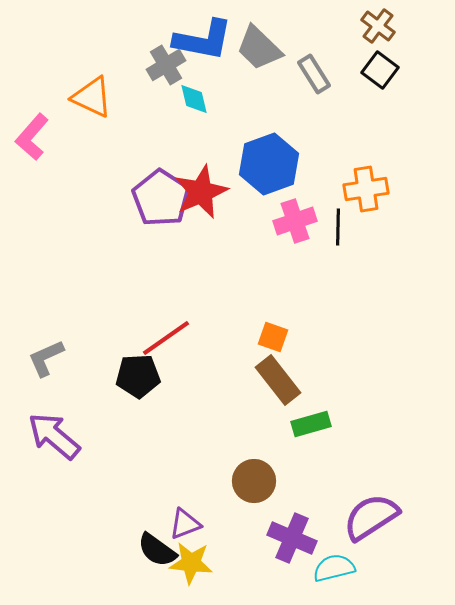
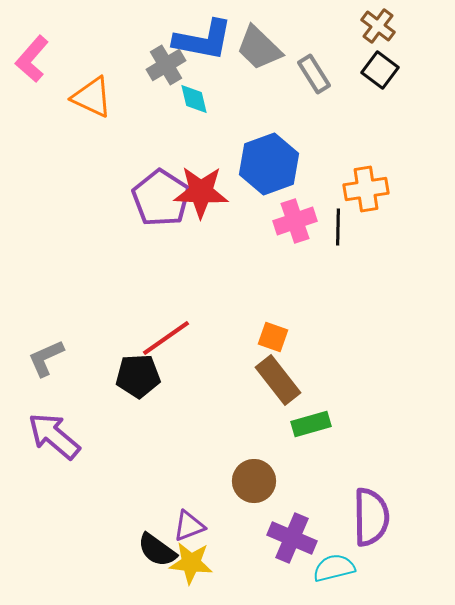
pink L-shape: moved 78 px up
red star: rotated 26 degrees clockwise
purple semicircle: rotated 122 degrees clockwise
purple triangle: moved 4 px right, 2 px down
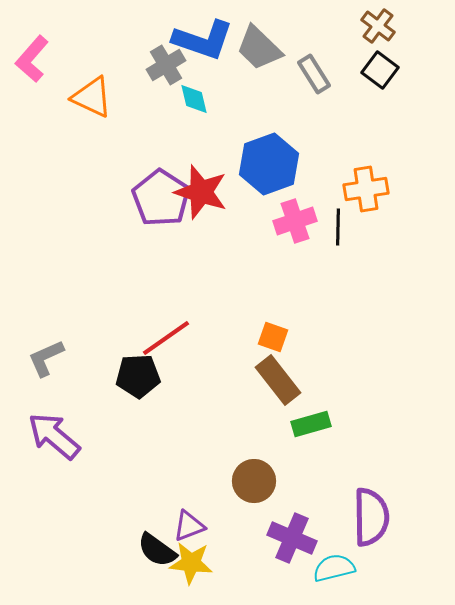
blue L-shape: rotated 8 degrees clockwise
red star: rotated 16 degrees clockwise
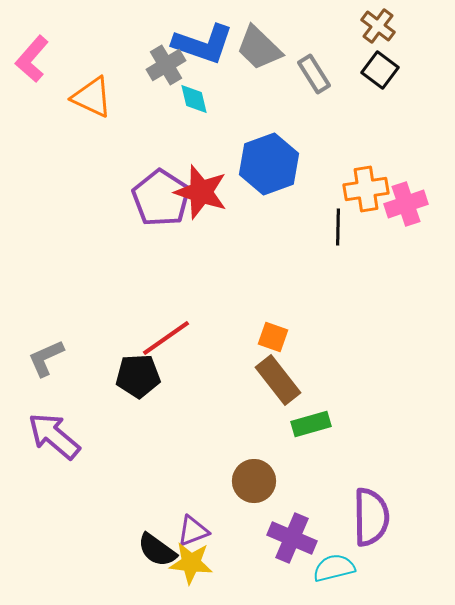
blue L-shape: moved 4 px down
pink cross: moved 111 px right, 17 px up
purple triangle: moved 4 px right, 5 px down
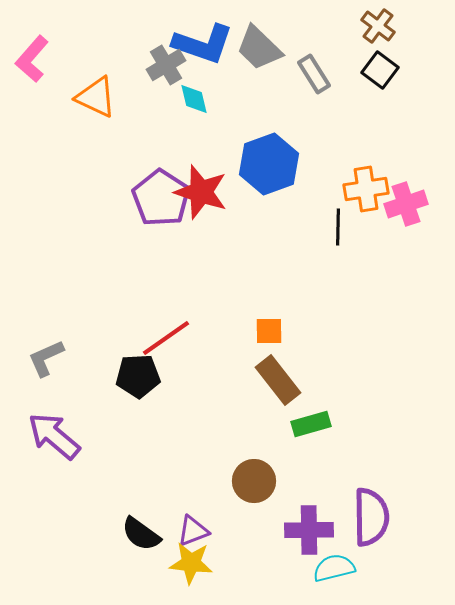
orange triangle: moved 4 px right
orange square: moved 4 px left, 6 px up; rotated 20 degrees counterclockwise
purple cross: moved 17 px right, 8 px up; rotated 24 degrees counterclockwise
black semicircle: moved 16 px left, 16 px up
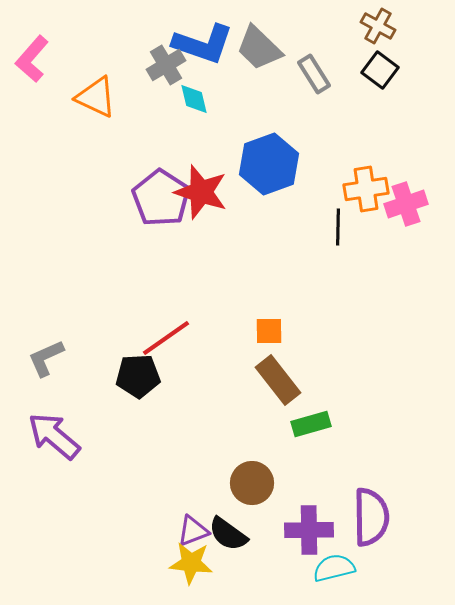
brown cross: rotated 8 degrees counterclockwise
brown circle: moved 2 px left, 2 px down
black semicircle: moved 87 px right
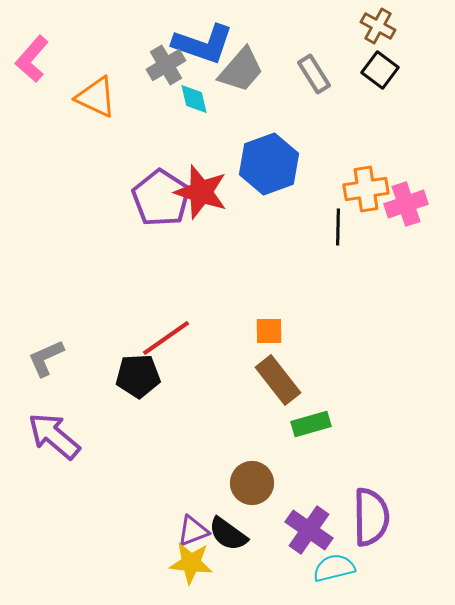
gray trapezoid: moved 18 px left, 22 px down; rotated 93 degrees counterclockwise
purple cross: rotated 36 degrees clockwise
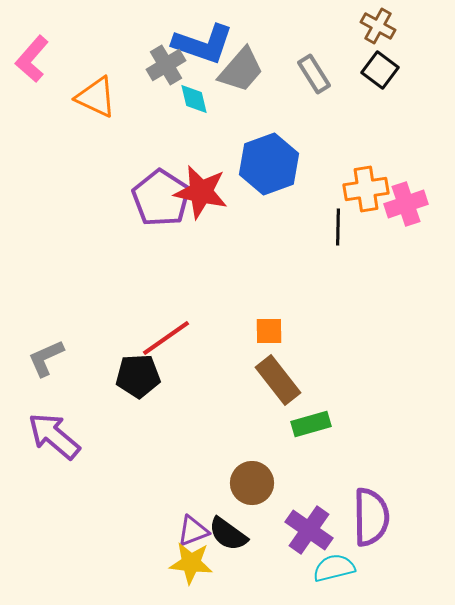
red star: rotated 6 degrees counterclockwise
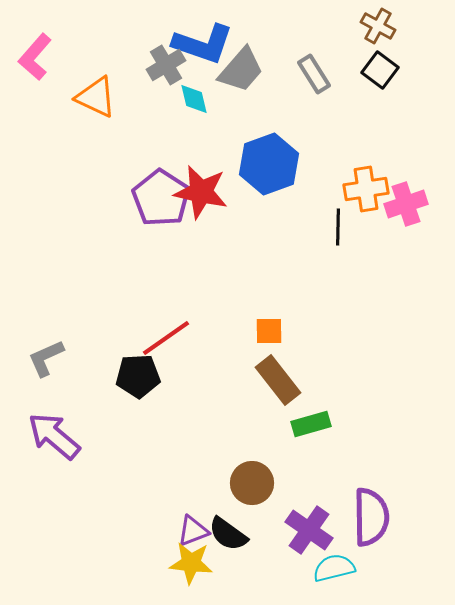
pink L-shape: moved 3 px right, 2 px up
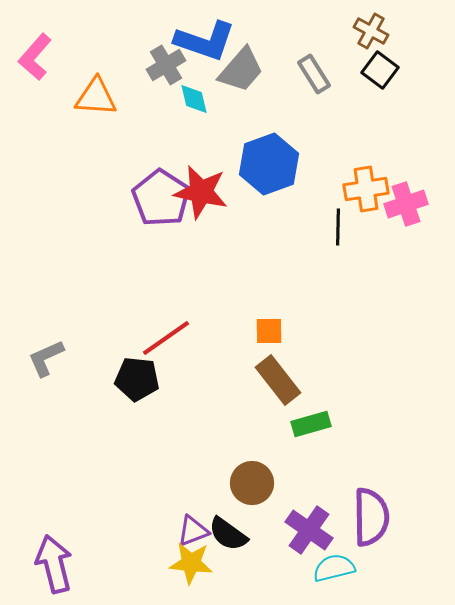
brown cross: moved 7 px left, 5 px down
blue L-shape: moved 2 px right, 3 px up
orange triangle: rotated 21 degrees counterclockwise
black pentagon: moved 1 px left, 3 px down; rotated 9 degrees clockwise
purple arrow: moved 128 px down; rotated 36 degrees clockwise
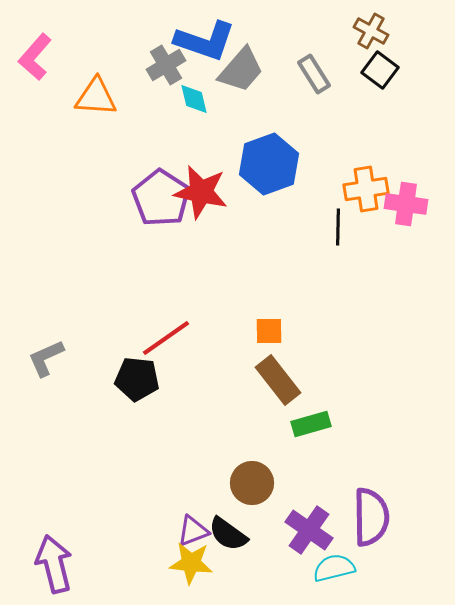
pink cross: rotated 27 degrees clockwise
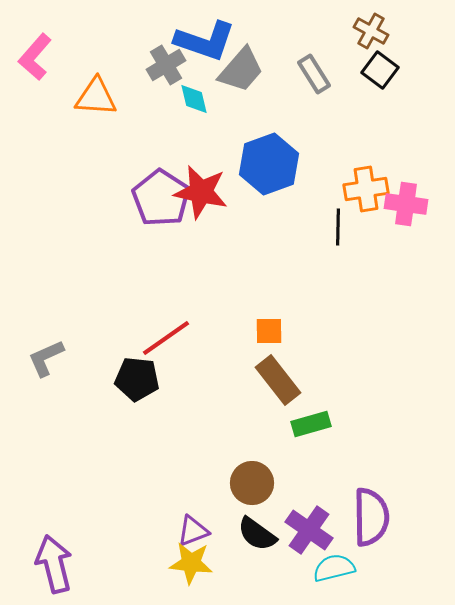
black semicircle: moved 29 px right
